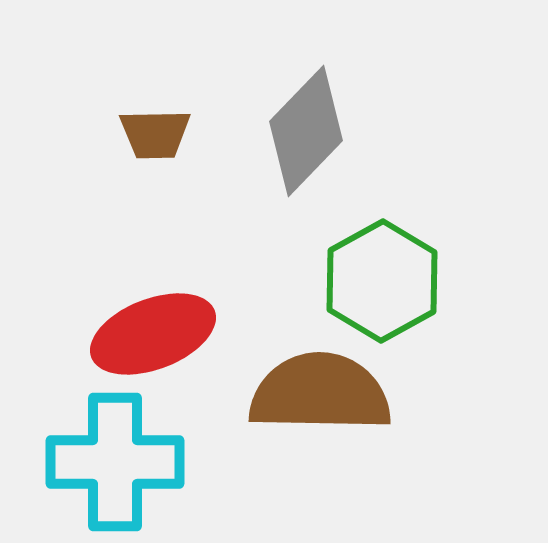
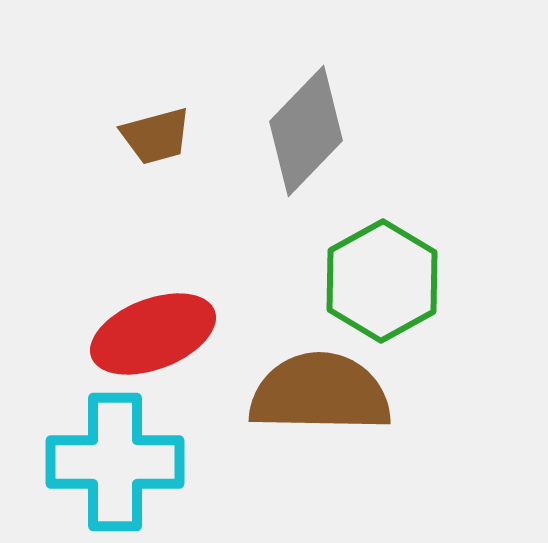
brown trapezoid: moved 1 px right, 2 px down; rotated 14 degrees counterclockwise
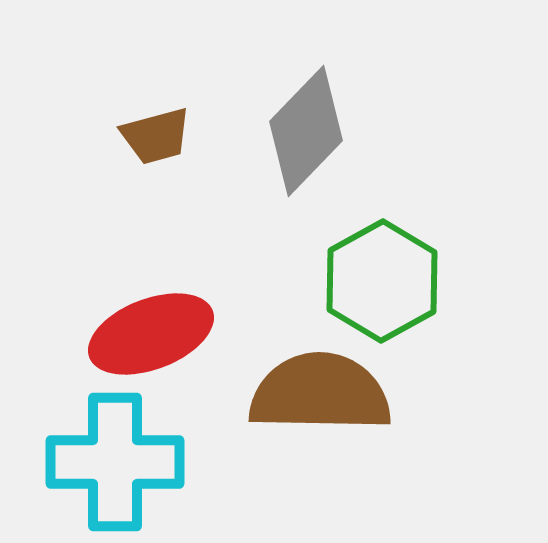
red ellipse: moved 2 px left
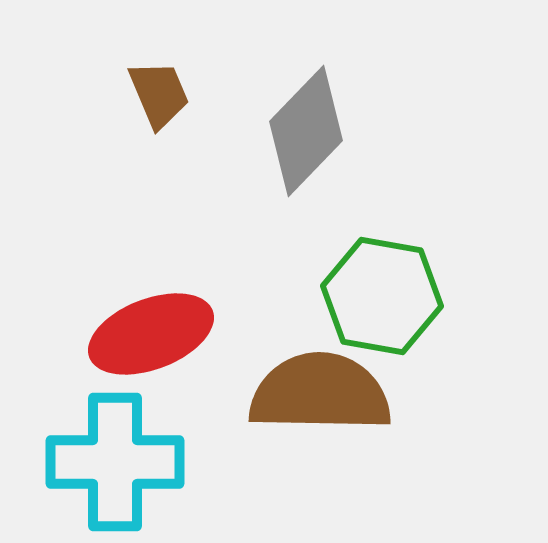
brown trapezoid: moved 3 px right, 42 px up; rotated 98 degrees counterclockwise
green hexagon: moved 15 px down; rotated 21 degrees counterclockwise
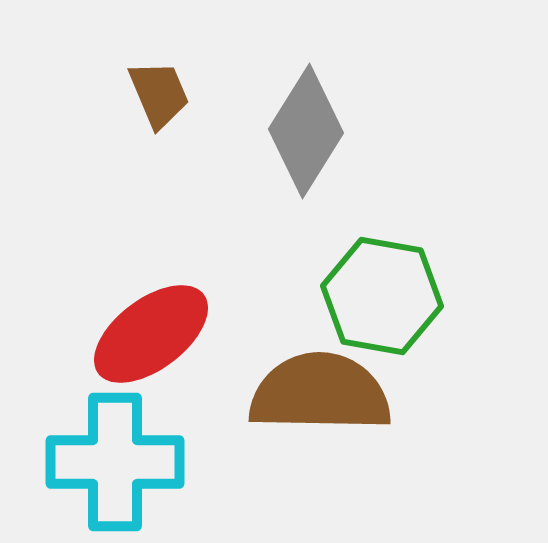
gray diamond: rotated 12 degrees counterclockwise
red ellipse: rotated 16 degrees counterclockwise
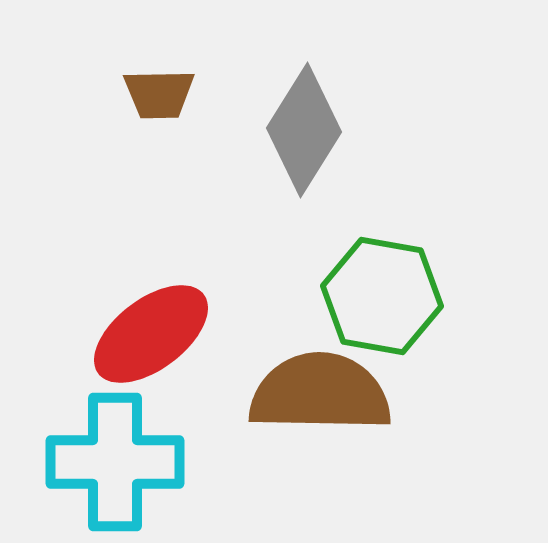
brown trapezoid: rotated 112 degrees clockwise
gray diamond: moved 2 px left, 1 px up
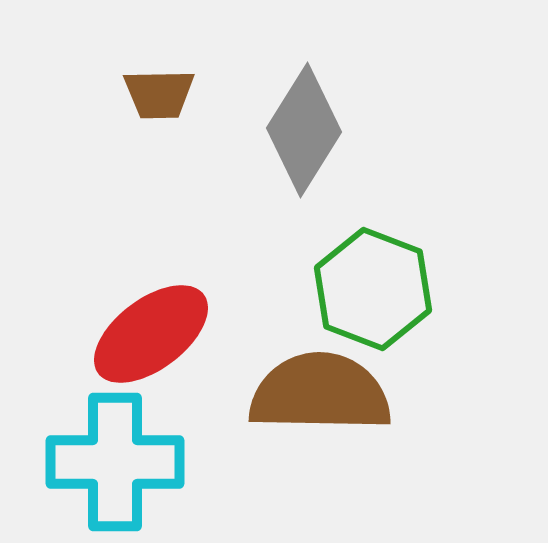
green hexagon: moved 9 px left, 7 px up; rotated 11 degrees clockwise
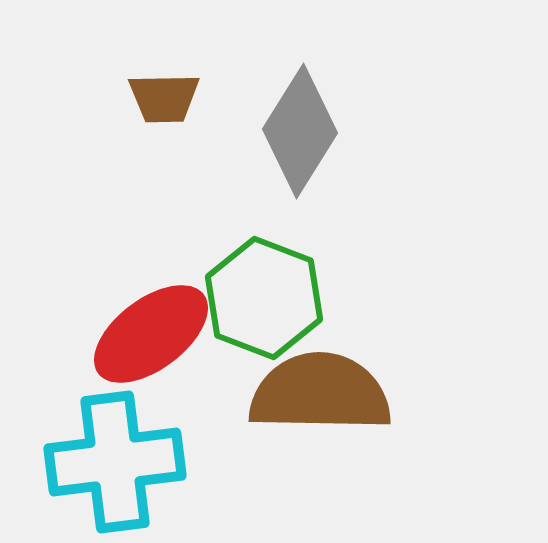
brown trapezoid: moved 5 px right, 4 px down
gray diamond: moved 4 px left, 1 px down
green hexagon: moved 109 px left, 9 px down
cyan cross: rotated 7 degrees counterclockwise
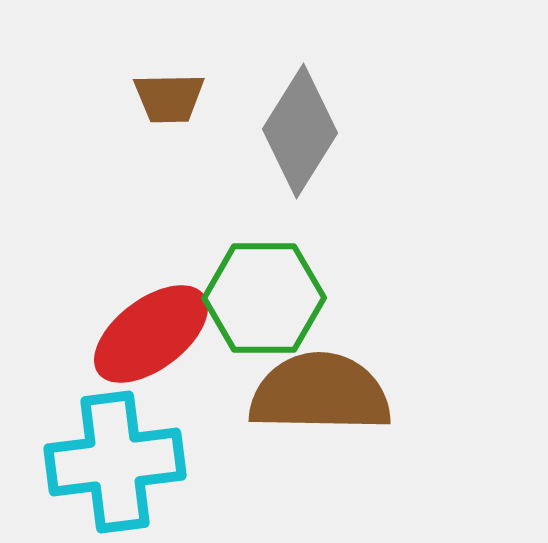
brown trapezoid: moved 5 px right
green hexagon: rotated 21 degrees counterclockwise
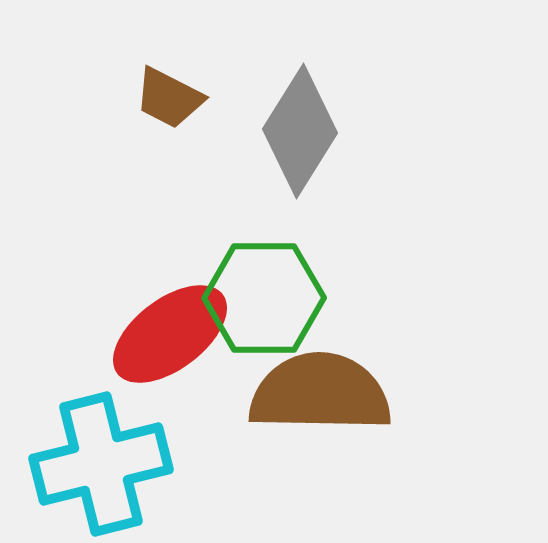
brown trapezoid: rotated 28 degrees clockwise
red ellipse: moved 19 px right
cyan cross: moved 14 px left, 2 px down; rotated 7 degrees counterclockwise
